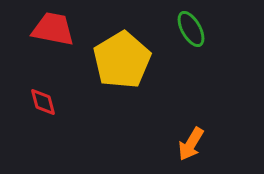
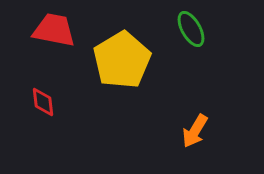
red trapezoid: moved 1 px right, 1 px down
red diamond: rotated 8 degrees clockwise
orange arrow: moved 4 px right, 13 px up
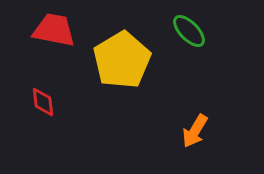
green ellipse: moved 2 px left, 2 px down; rotated 15 degrees counterclockwise
